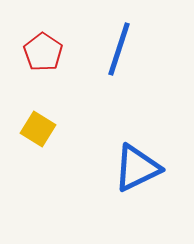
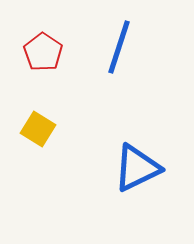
blue line: moved 2 px up
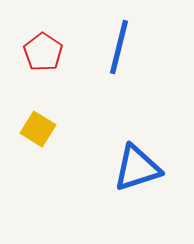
blue line: rotated 4 degrees counterclockwise
blue triangle: rotated 8 degrees clockwise
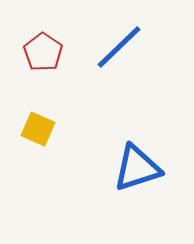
blue line: rotated 32 degrees clockwise
yellow square: rotated 8 degrees counterclockwise
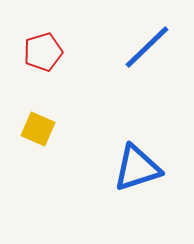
blue line: moved 28 px right
red pentagon: rotated 21 degrees clockwise
